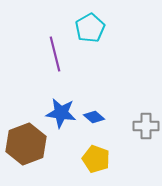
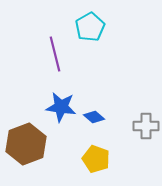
cyan pentagon: moved 1 px up
blue star: moved 6 px up
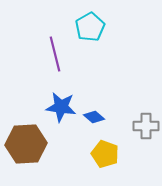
brown hexagon: rotated 18 degrees clockwise
yellow pentagon: moved 9 px right, 5 px up
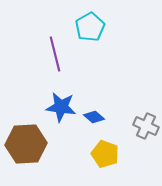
gray cross: rotated 25 degrees clockwise
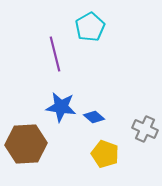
gray cross: moved 1 px left, 3 px down
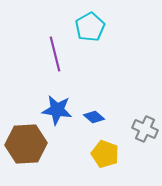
blue star: moved 4 px left, 3 px down
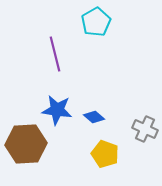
cyan pentagon: moved 6 px right, 5 px up
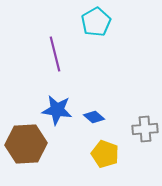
gray cross: rotated 30 degrees counterclockwise
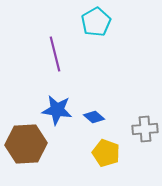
yellow pentagon: moved 1 px right, 1 px up
